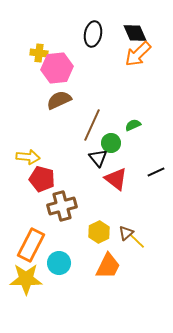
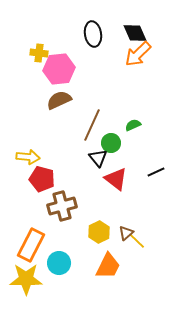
black ellipse: rotated 20 degrees counterclockwise
pink hexagon: moved 2 px right, 1 px down
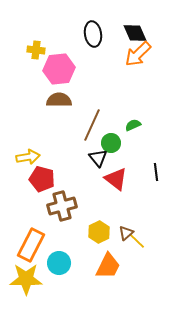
yellow cross: moved 3 px left, 3 px up
brown semicircle: rotated 25 degrees clockwise
yellow arrow: rotated 15 degrees counterclockwise
black line: rotated 72 degrees counterclockwise
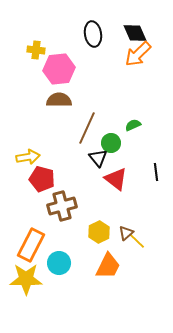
brown line: moved 5 px left, 3 px down
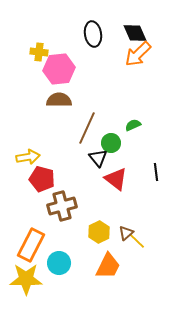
yellow cross: moved 3 px right, 2 px down
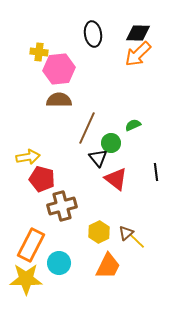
black diamond: moved 3 px right; rotated 65 degrees counterclockwise
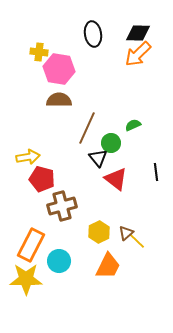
pink hexagon: rotated 16 degrees clockwise
cyan circle: moved 2 px up
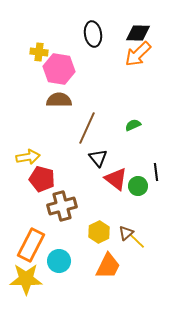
green circle: moved 27 px right, 43 px down
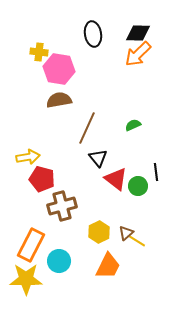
brown semicircle: rotated 10 degrees counterclockwise
yellow line: rotated 12 degrees counterclockwise
